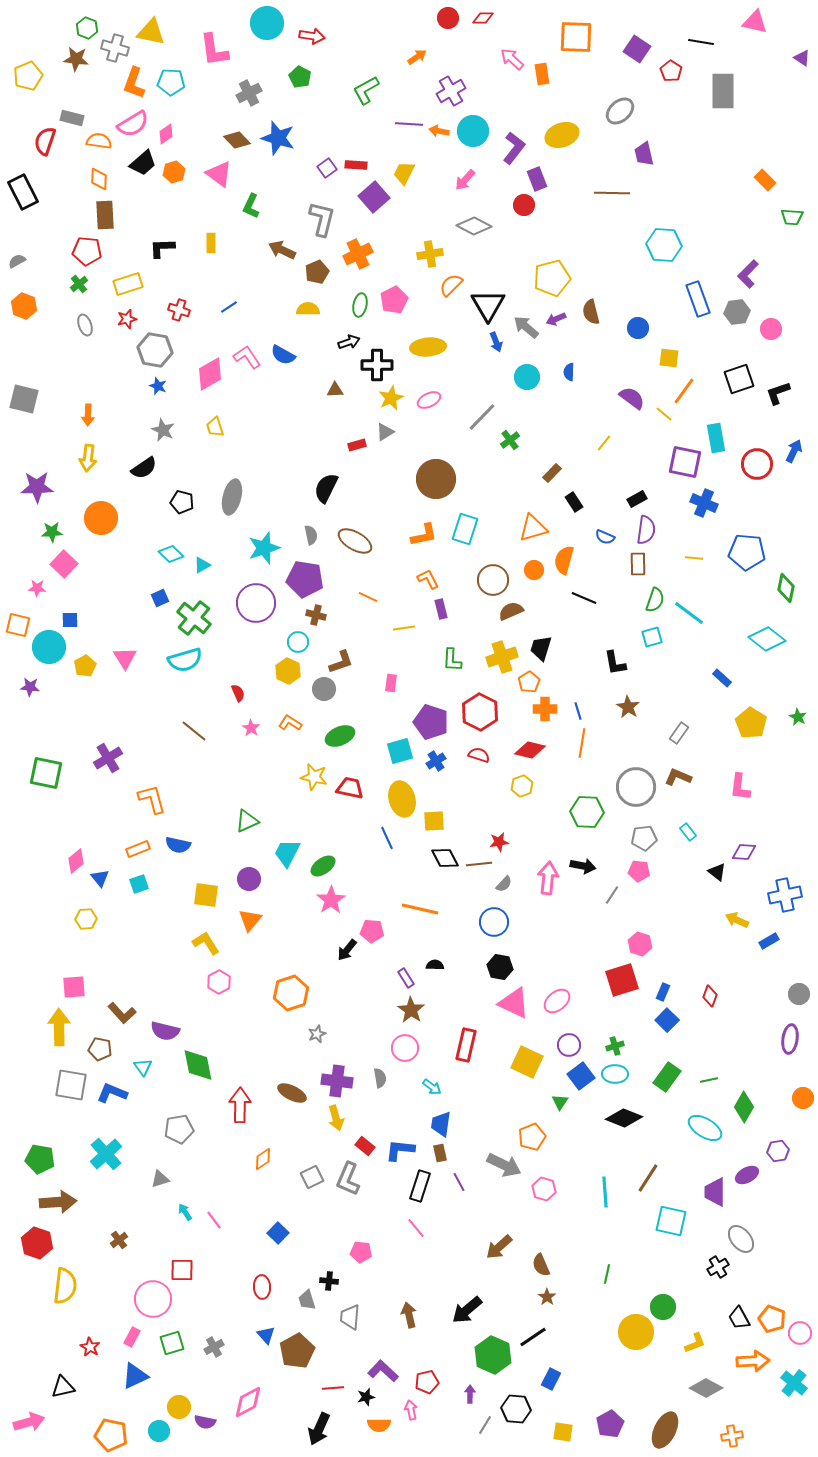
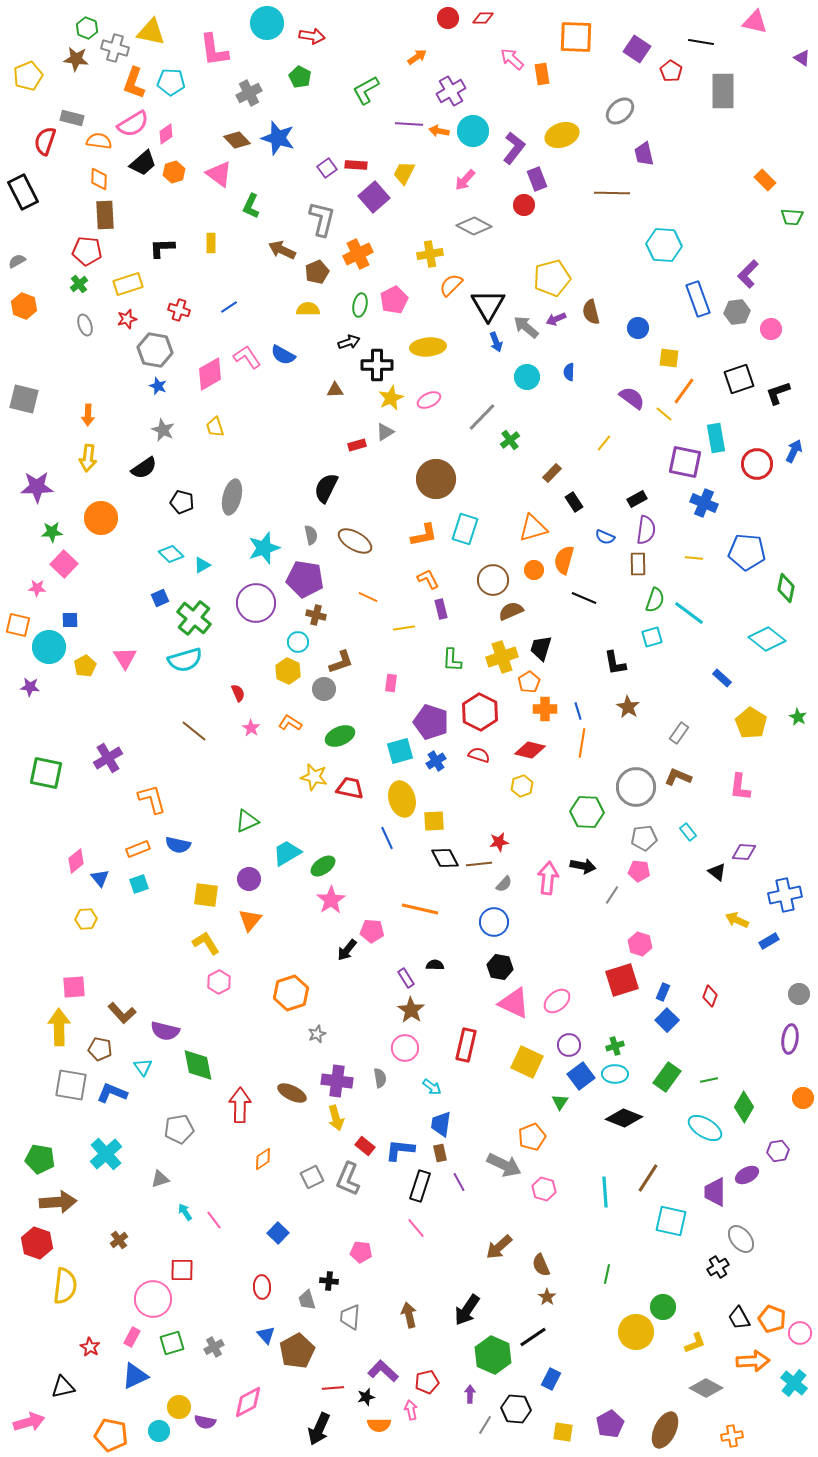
cyan trapezoid at (287, 853): rotated 32 degrees clockwise
black arrow at (467, 1310): rotated 16 degrees counterclockwise
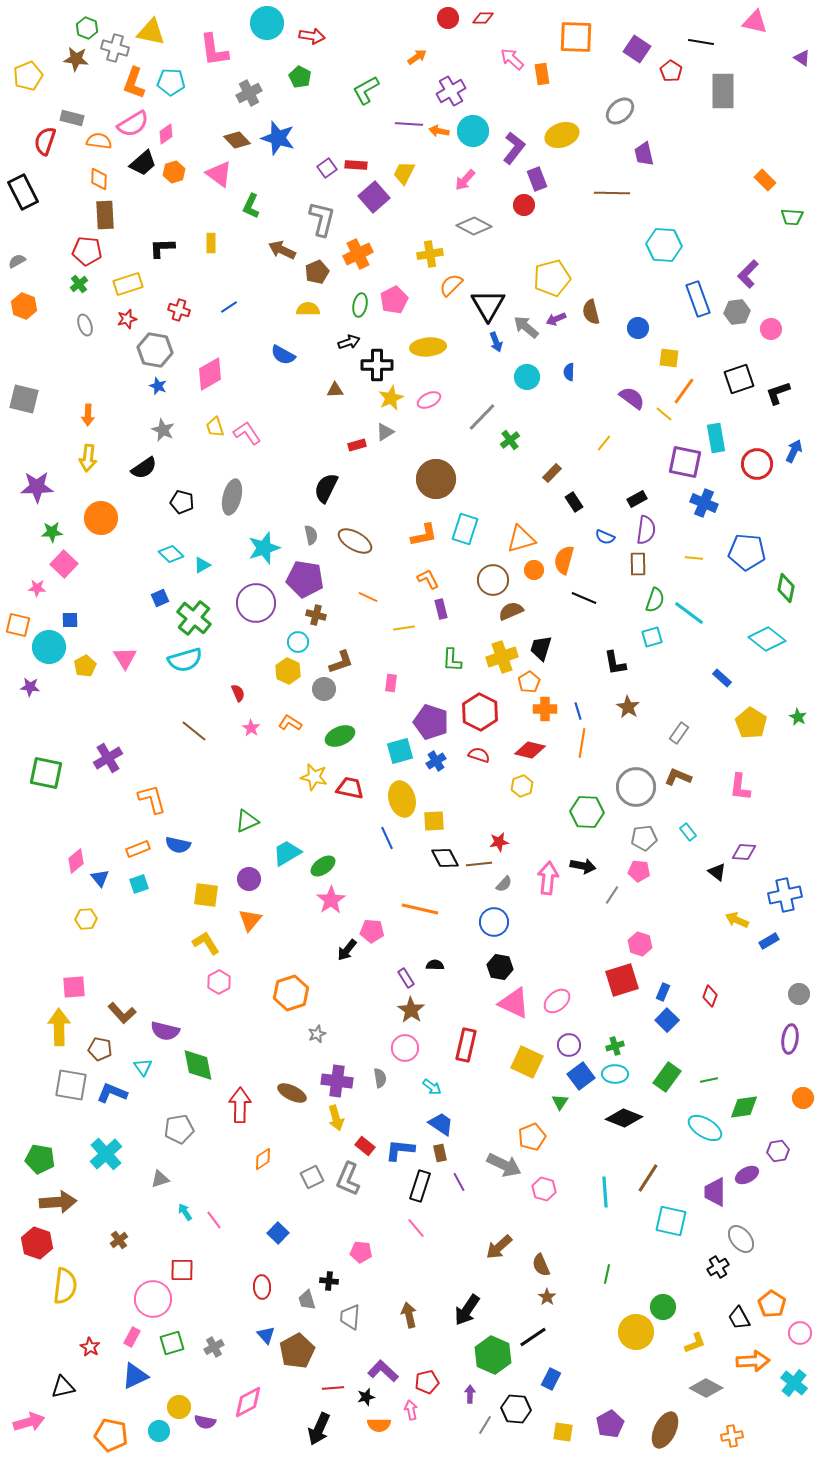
pink L-shape at (247, 357): moved 76 px down
orange triangle at (533, 528): moved 12 px left, 11 px down
green diamond at (744, 1107): rotated 52 degrees clockwise
blue trapezoid at (441, 1124): rotated 116 degrees clockwise
orange pentagon at (772, 1319): moved 15 px up; rotated 12 degrees clockwise
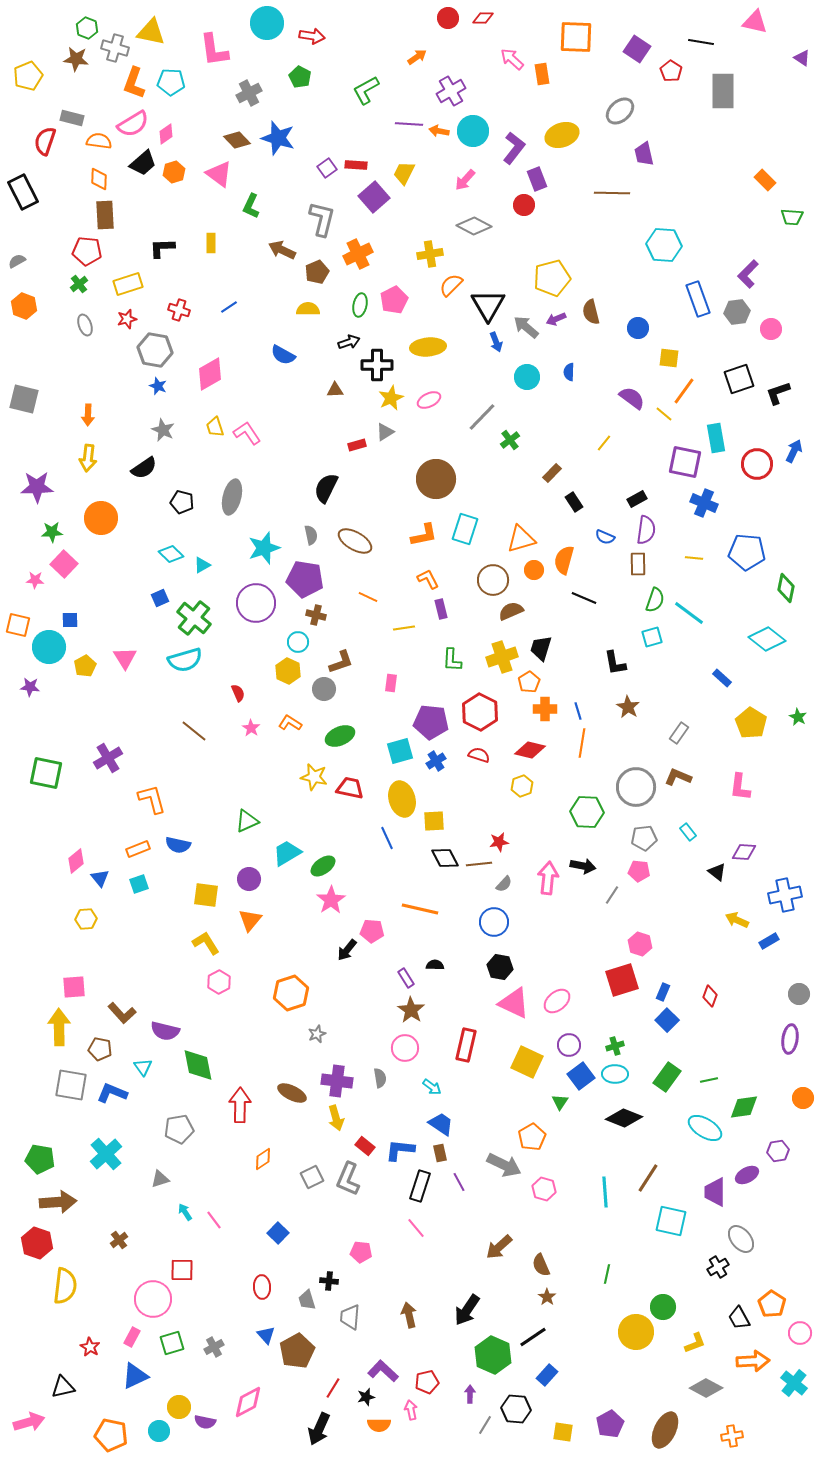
pink star at (37, 588): moved 2 px left, 8 px up
purple pentagon at (431, 722): rotated 12 degrees counterclockwise
orange pentagon at (532, 1137): rotated 8 degrees counterclockwise
blue rectangle at (551, 1379): moved 4 px left, 4 px up; rotated 15 degrees clockwise
red line at (333, 1388): rotated 55 degrees counterclockwise
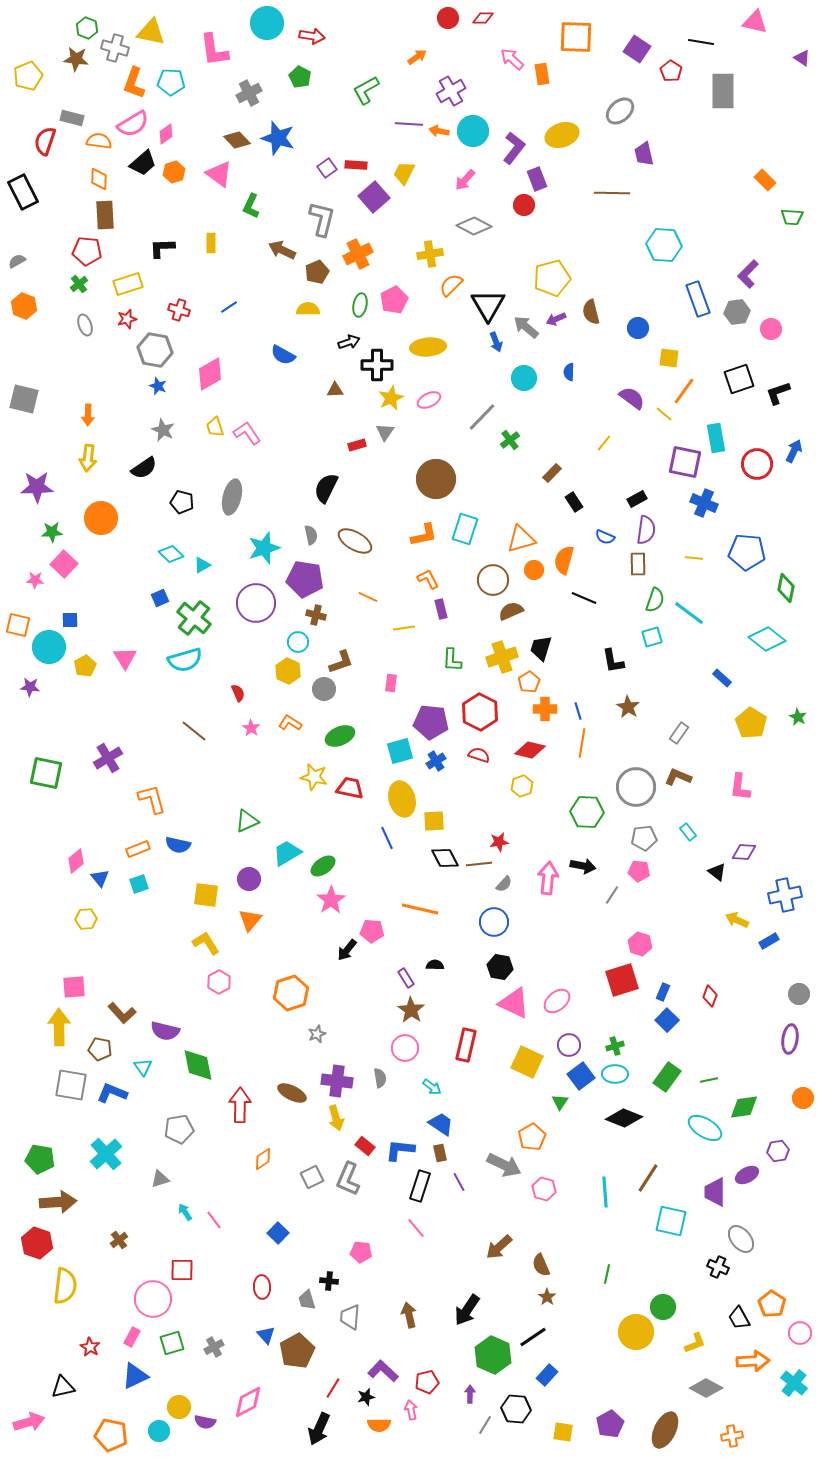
cyan circle at (527, 377): moved 3 px left, 1 px down
gray triangle at (385, 432): rotated 24 degrees counterclockwise
black L-shape at (615, 663): moved 2 px left, 2 px up
black cross at (718, 1267): rotated 35 degrees counterclockwise
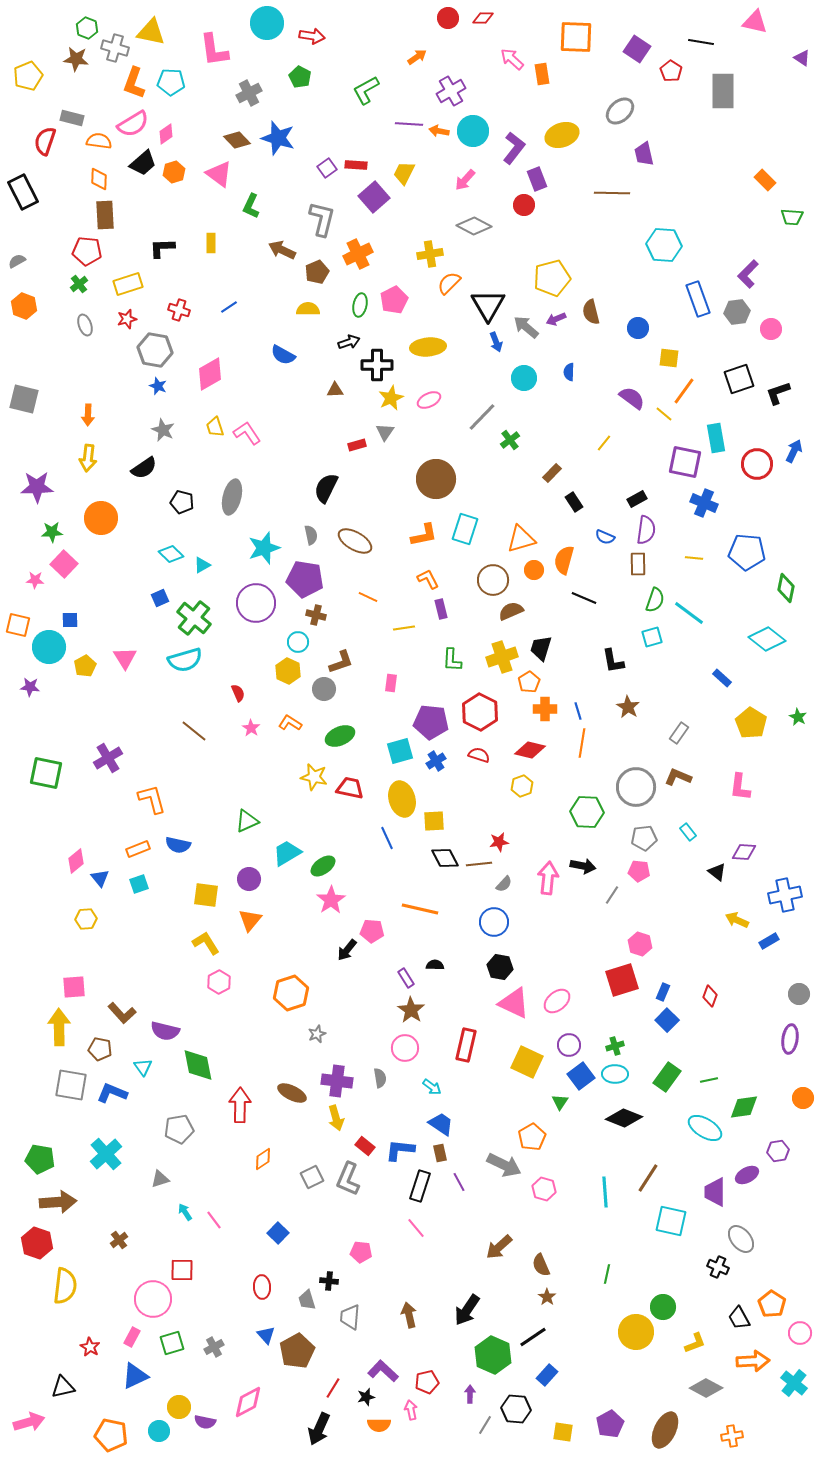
orange semicircle at (451, 285): moved 2 px left, 2 px up
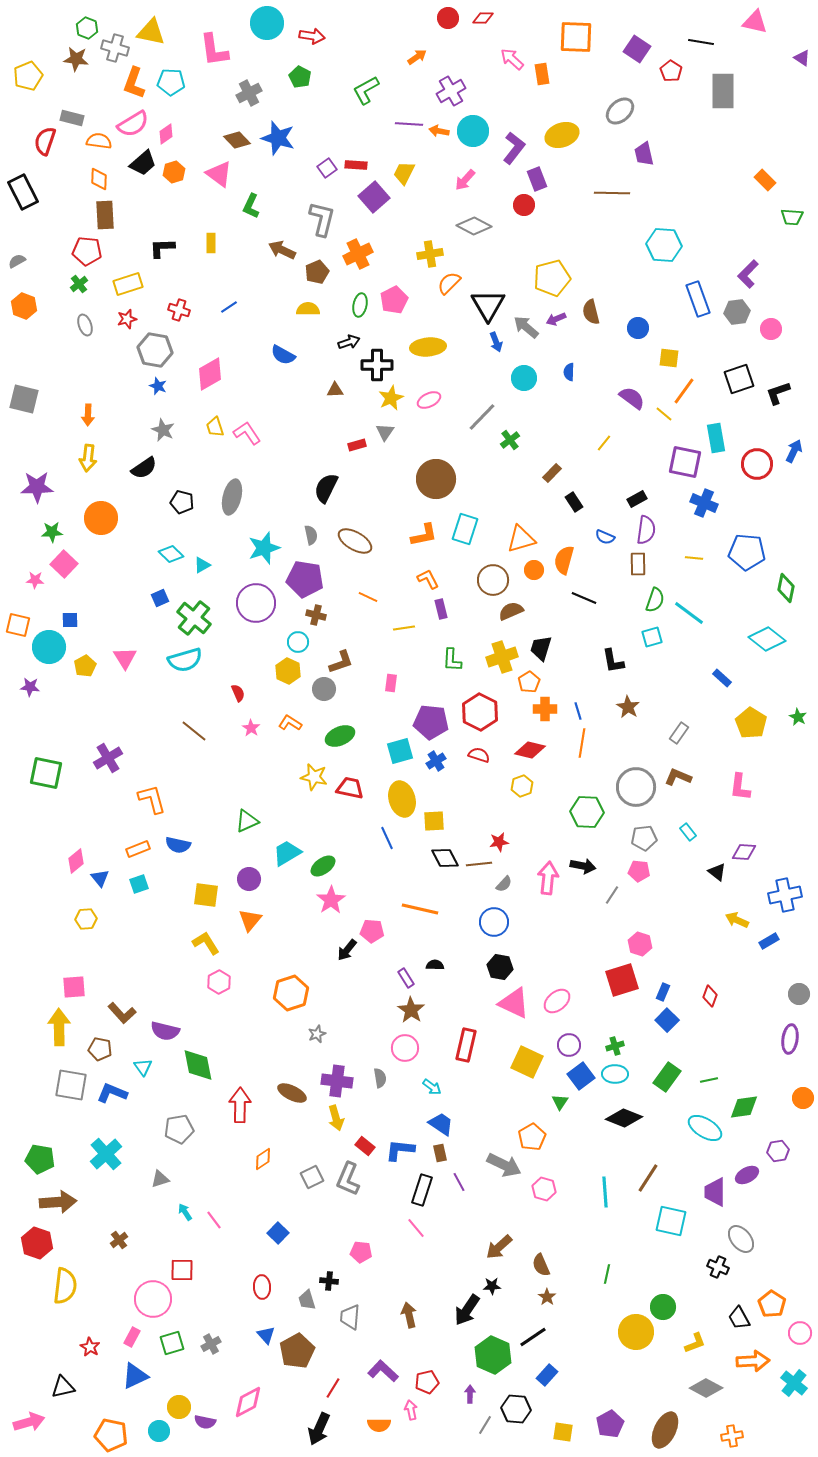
black rectangle at (420, 1186): moved 2 px right, 4 px down
gray cross at (214, 1347): moved 3 px left, 3 px up
black star at (366, 1397): moved 126 px right, 111 px up; rotated 12 degrees clockwise
